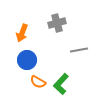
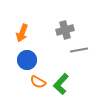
gray cross: moved 8 px right, 7 px down
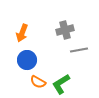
green L-shape: rotated 15 degrees clockwise
